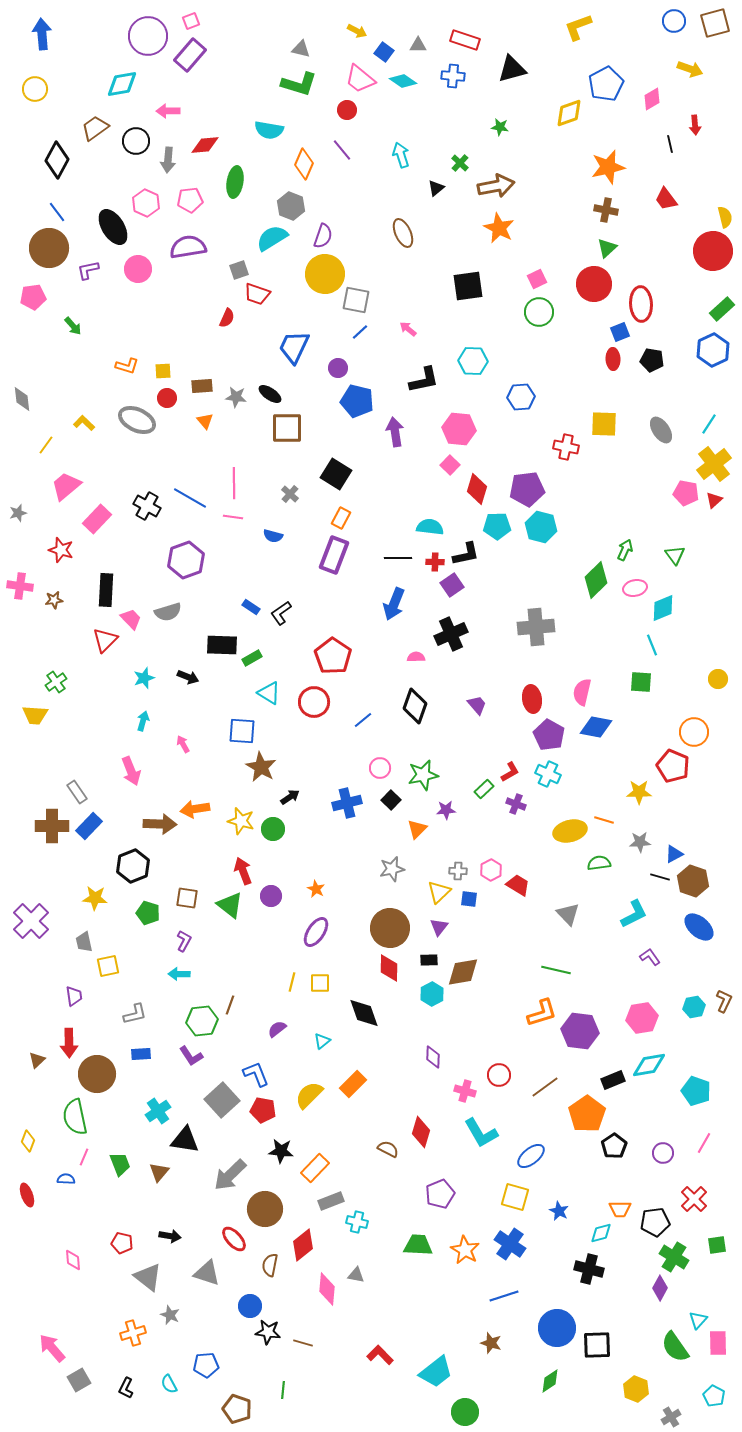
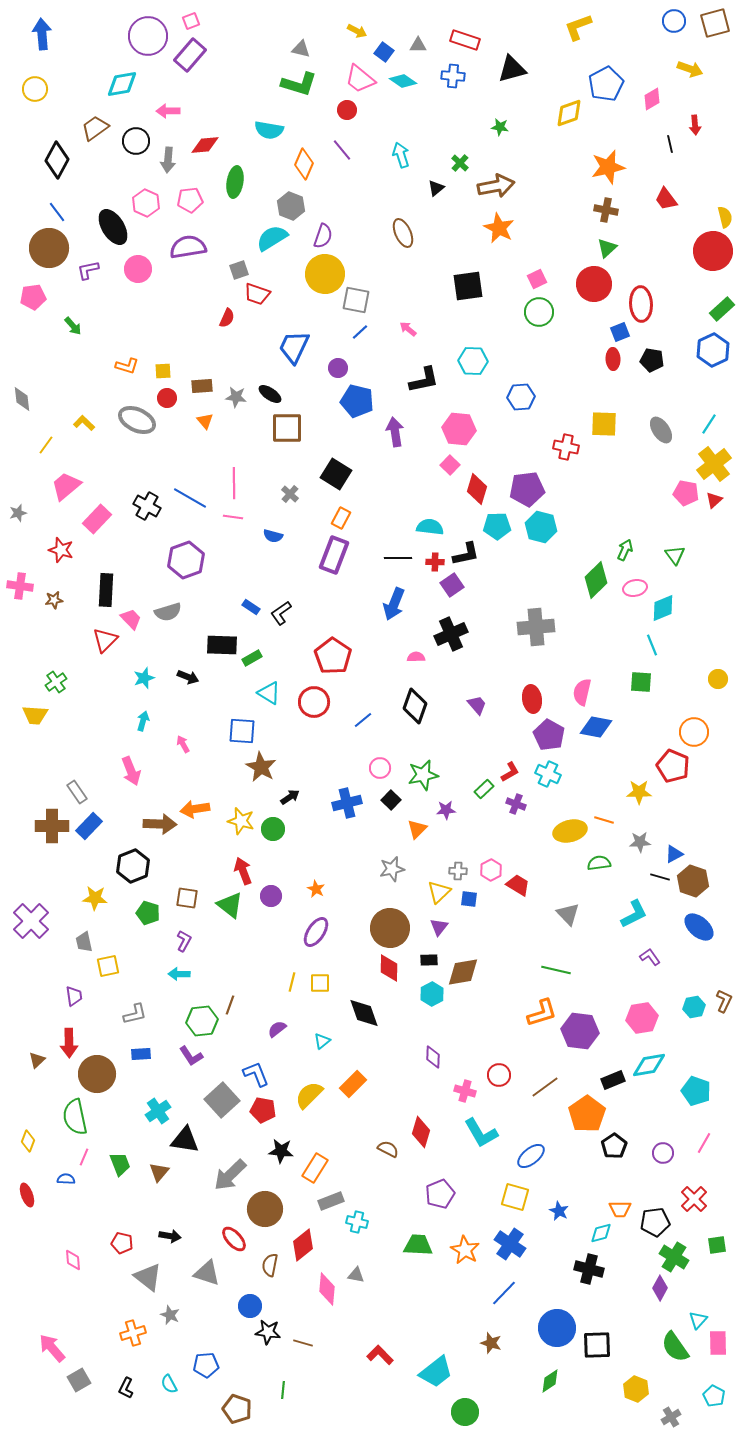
orange rectangle at (315, 1168): rotated 12 degrees counterclockwise
blue line at (504, 1296): moved 3 px up; rotated 28 degrees counterclockwise
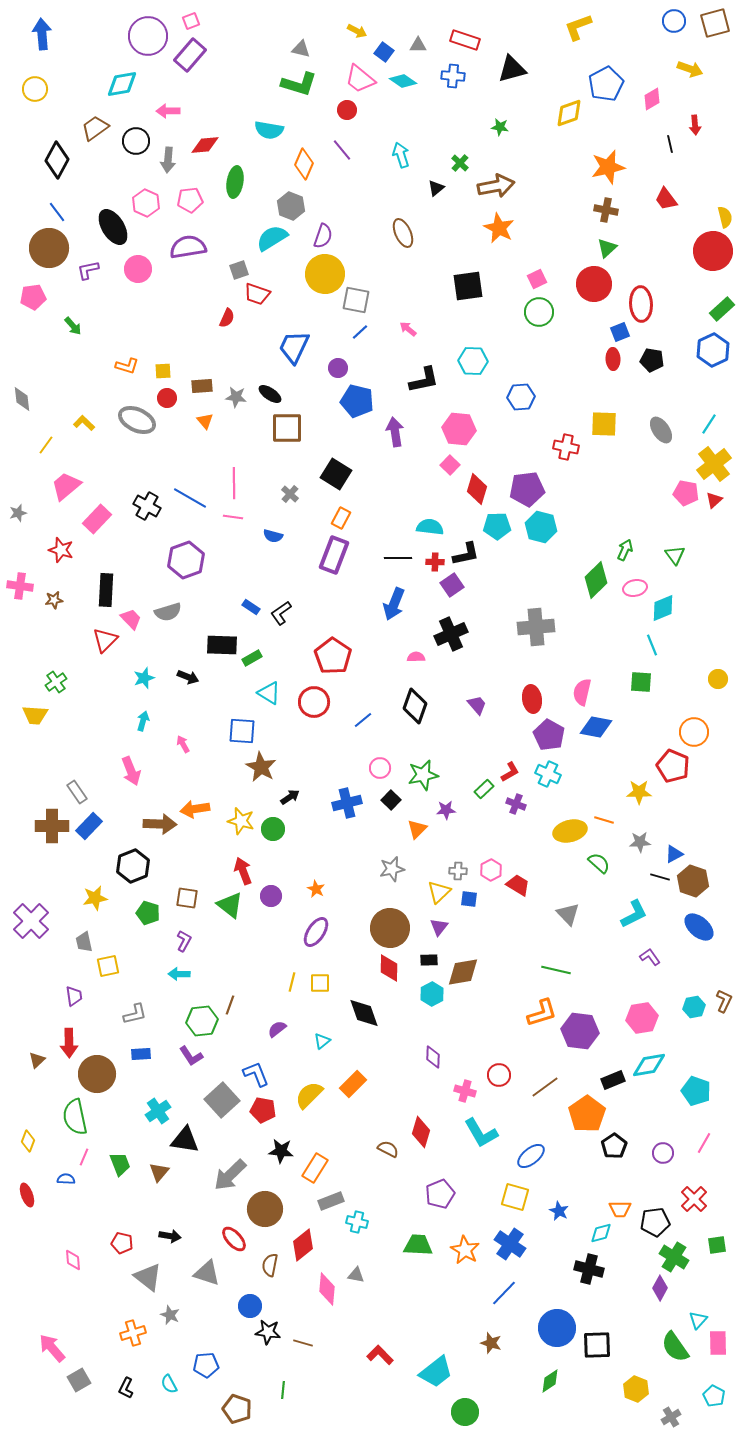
green semicircle at (599, 863): rotated 50 degrees clockwise
yellow star at (95, 898): rotated 15 degrees counterclockwise
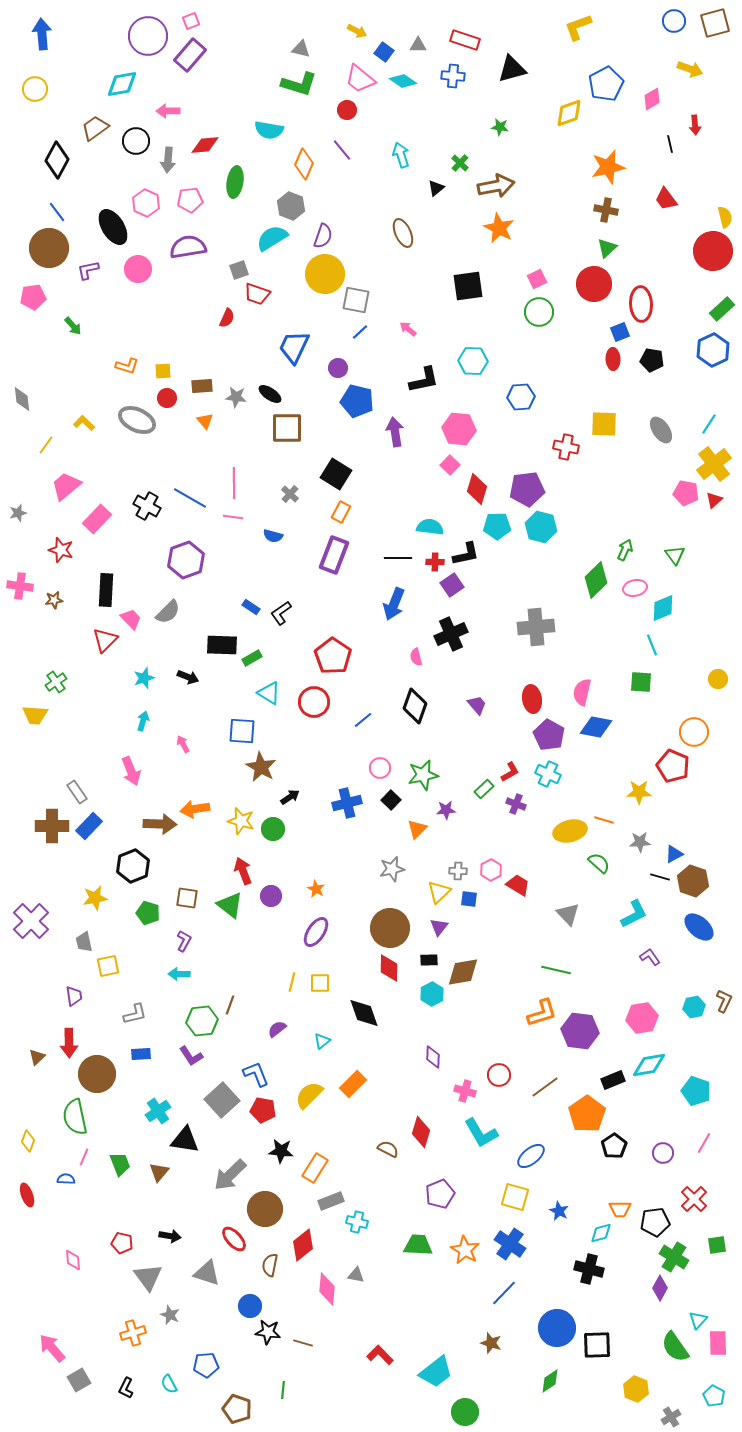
orange rectangle at (341, 518): moved 6 px up
gray semicircle at (168, 612): rotated 28 degrees counterclockwise
pink semicircle at (416, 657): rotated 102 degrees counterclockwise
brown triangle at (37, 1060): moved 3 px up
gray triangle at (148, 1277): rotated 16 degrees clockwise
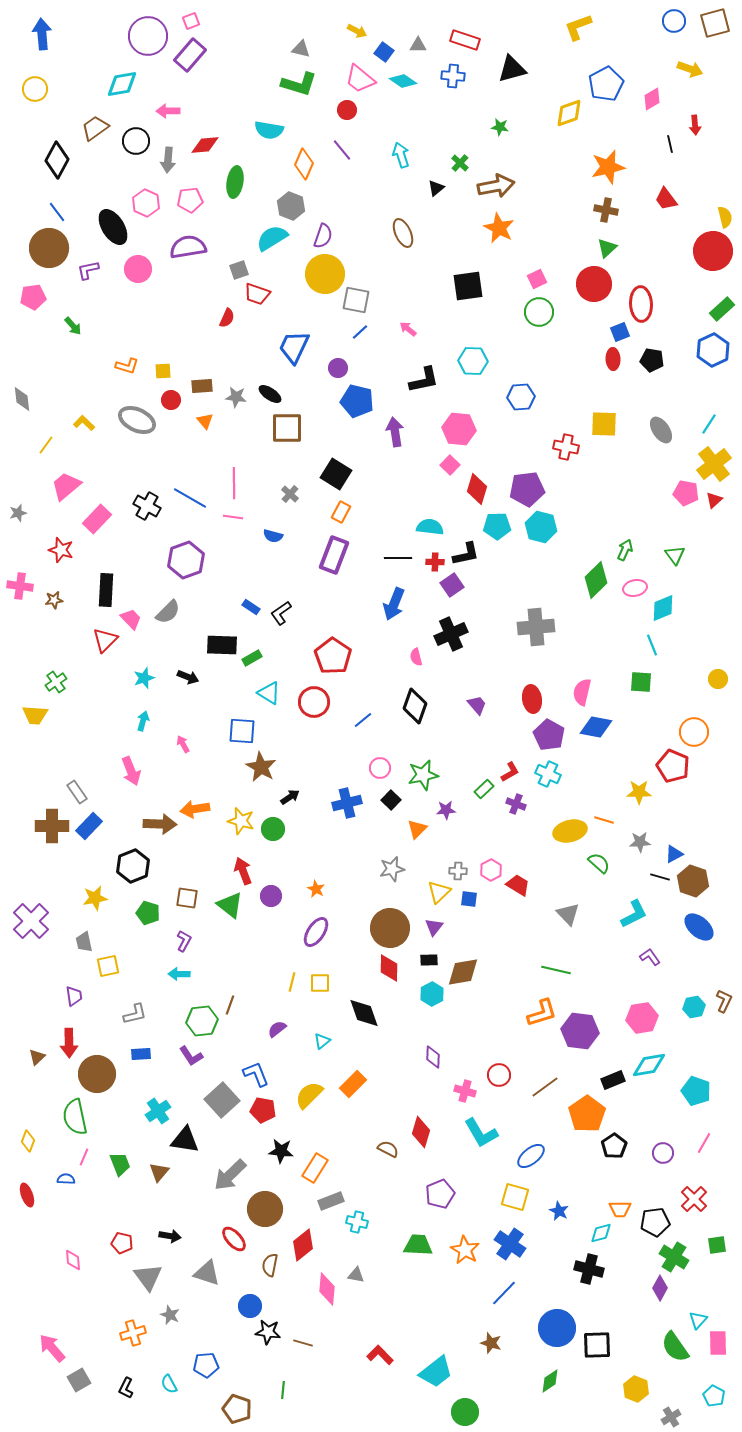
red circle at (167, 398): moved 4 px right, 2 px down
purple triangle at (439, 927): moved 5 px left
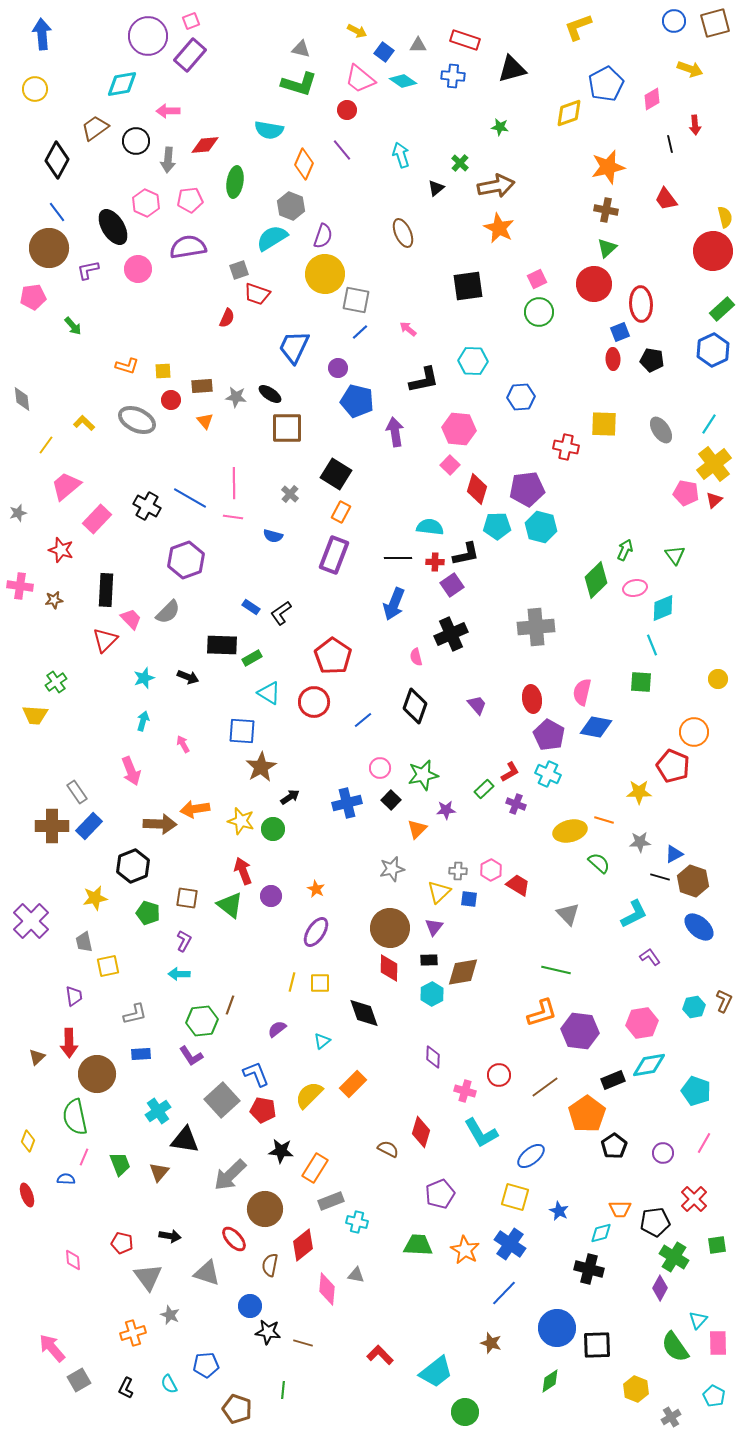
brown star at (261, 767): rotated 12 degrees clockwise
pink hexagon at (642, 1018): moved 5 px down
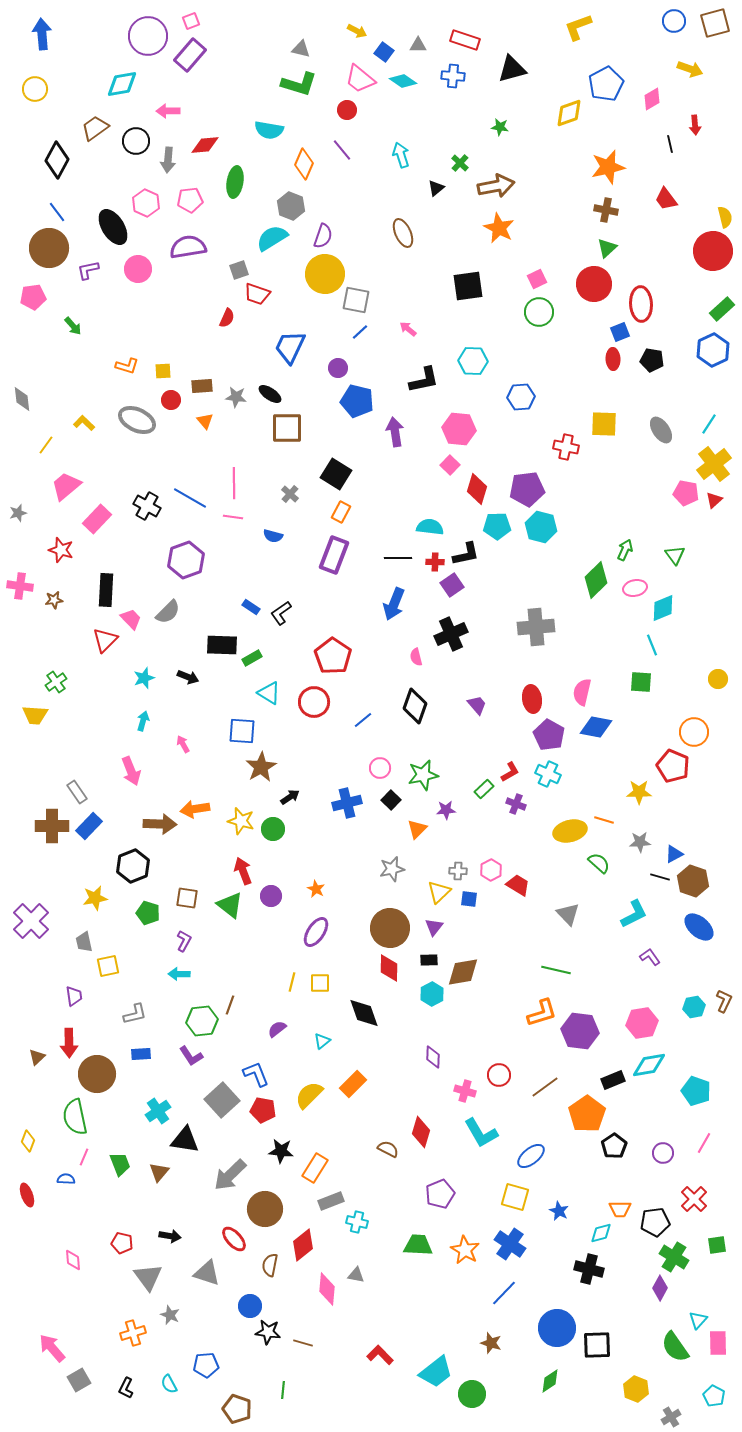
blue trapezoid at (294, 347): moved 4 px left
green circle at (465, 1412): moved 7 px right, 18 px up
